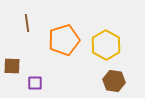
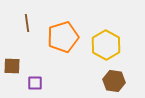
orange pentagon: moved 1 px left, 3 px up
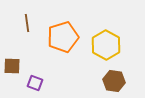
purple square: rotated 21 degrees clockwise
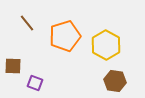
brown line: rotated 30 degrees counterclockwise
orange pentagon: moved 2 px right, 1 px up
brown square: moved 1 px right
brown hexagon: moved 1 px right
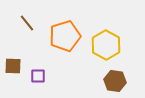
purple square: moved 3 px right, 7 px up; rotated 21 degrees counterclockwise
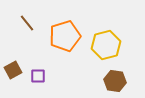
yellow hexagon: rotated 16 degrees clockwise
brown square: moved 4 px down; rotated 30 degrees counterclockwise
